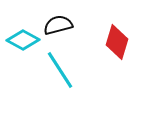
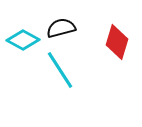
black semicircle: moved 3 px right, 3 px down
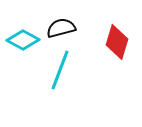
cyan line: rotated 54 degrees clockwise
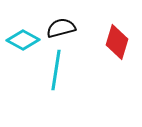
cyan line: moved 4 px left; rotated 12 degrees counterclockwise
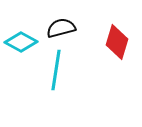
cyan diamond: moved 2 px left, 2 px down
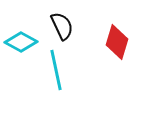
black semicircle: moved 1 px right, 2 px up; rotated 80 degrees clockwise
cyan line: rotated 21 degrees counterclockwise
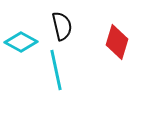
black semicircle: rotated 12 degrees clockwise
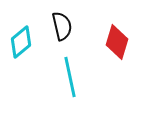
cyan diamond: rotated 68 degrees counterclockwise
cyan line: moved 14 px right, 7 px down
